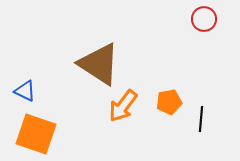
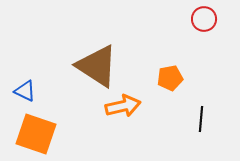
brown triangle: moved 2 px left, 2 px down
orange pentagon: moved 1 px right, 24 px up
orange arrow: rotated 140 degrees counterclockwise
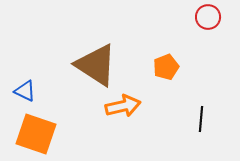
red circle: moved 4 px right, 2 px up
brown triangle: moved 1 px left, 1 px up
orange pentagon: moved 4 px left, 11 px up; rotated 10 degrees counterclockwise
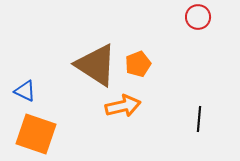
red circle: moved 10 px left
orange pentagon: moved 28 px left, 3 px up
black line: moved 2 px left
